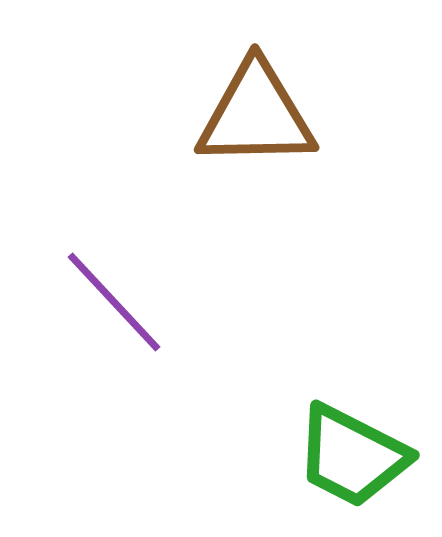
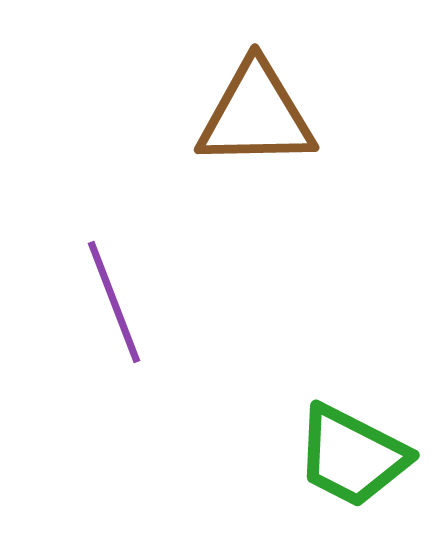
purple line: rotated 22 degrees clockwise
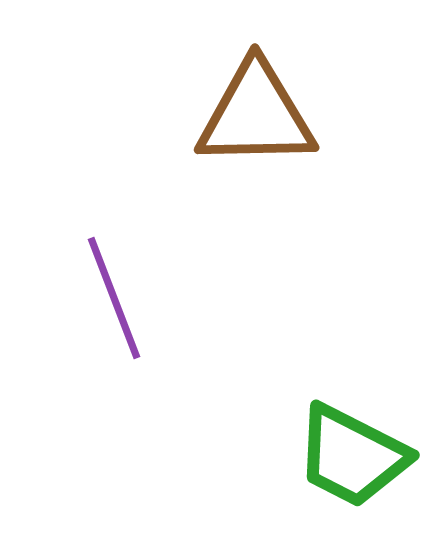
purple line: moved 4 px up
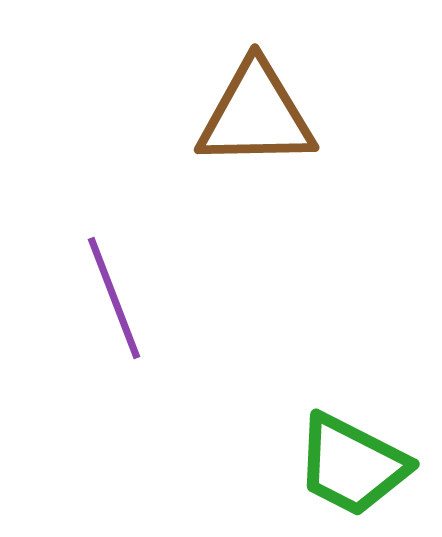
green trapezoid: moved 9 px down
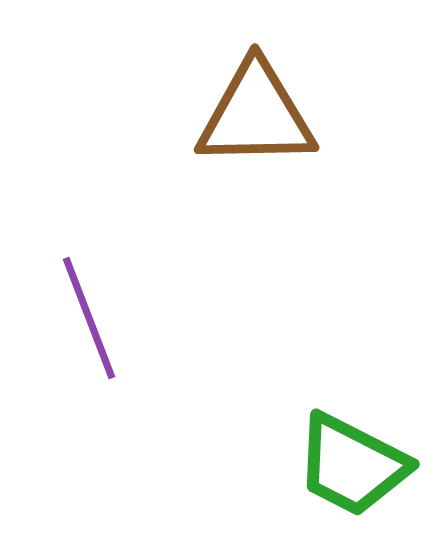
purple line: moved 25 px left, 20 px down
